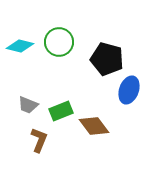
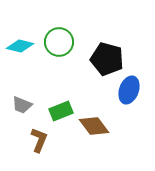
gray trapezoid: moved 6 px left
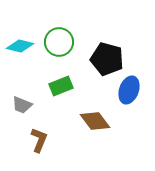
green rectangle: moved 25 px up
brown diamond: moved 1 px right, 5 px up
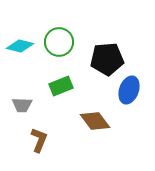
black pentagon: rotated 20 degrees counterclockwise
gray trapezoid: rotated 20 degrees counterclockwise
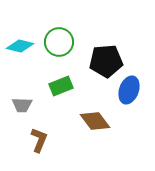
black pentagon: moved 1 px left, 2 px down
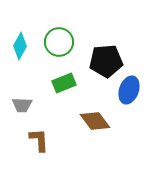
cyan diamond: rotated 76 degrees counterclockwise
green rectangle: moved 3 px right, 3 px up
brown L-shape: rotated 25 degrees counterclockwise
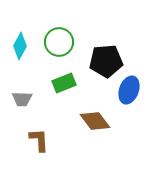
gray trapezoid: moved 6 px up
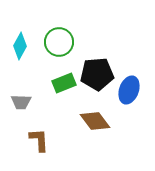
black pentagon: moved 9 px left, 13 px down
gray trapezoid: moved 1 px left, 3 px down
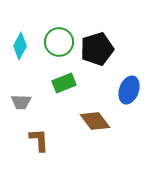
black pentagon: moved 25 px up; rotated 12 degrees counterclockwise
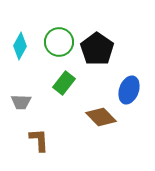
black pentagon: rotated 20 degrees counterclockwise
green rectangle: rotated 30 degrees counterclockwise
brown diamond: moved 6 px right, 4 px up; rotated 8 degrees counterclockwise
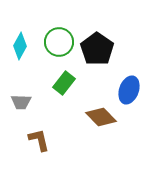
brown L-shape: rotated 10 degrees counterclockwise
